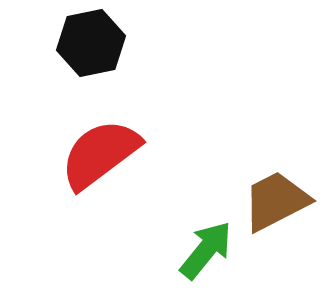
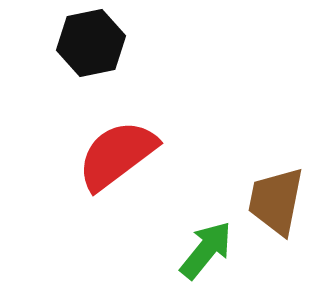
red semicircle: moved 17 px right, 1 px down
brown trapezoid: rotated 52 degrees counterclockwise
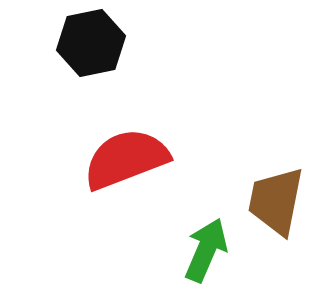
red semicircle: moved 9 px right, 4 px down; rotated 16 degrees clockwise
green arrow: rotated 16 degrees counterclockwise
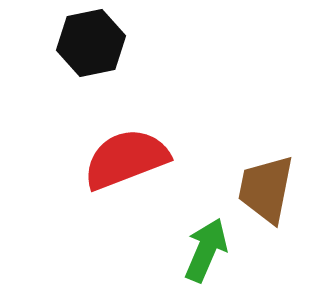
brown trapezoid: moved 10 px left, 12 px up
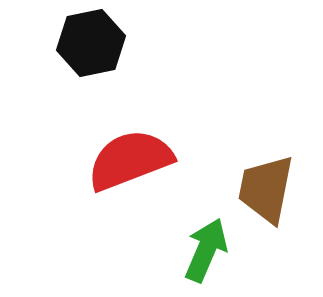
red semicircle: moved 4 px right, 1 px down
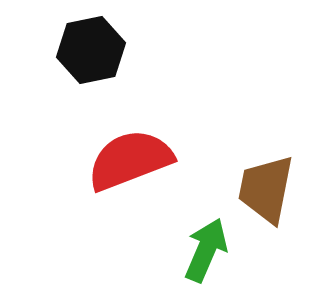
black hexagon: moved 7 px down
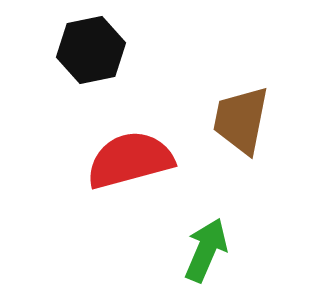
red semicircle: rotated 6 degrees clockwise
brown trapezoid: moved 25 px left, 69 px up
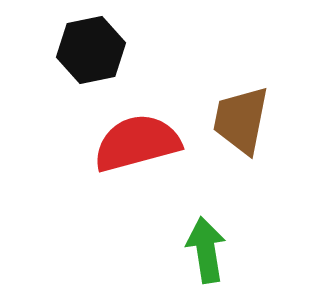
red semicircle: moved 7 px right, 17 px up
green arrow: rotated 32 degrees counterclockwise
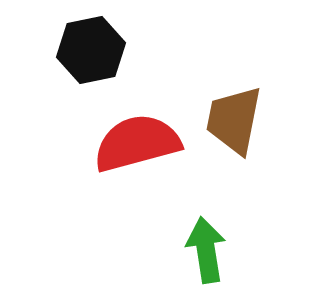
brown trapezoid: moved 7 px left
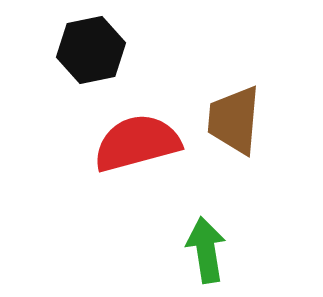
brown trapezoid: rotated 6 degrees counterclockwise
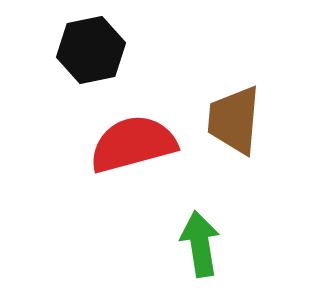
red semicircle: moved 4 px left, 1 px down
green arrow: moved 6 px left, 6 px up
